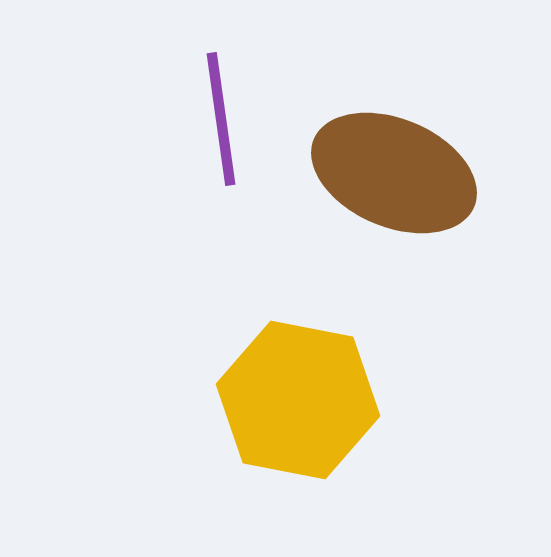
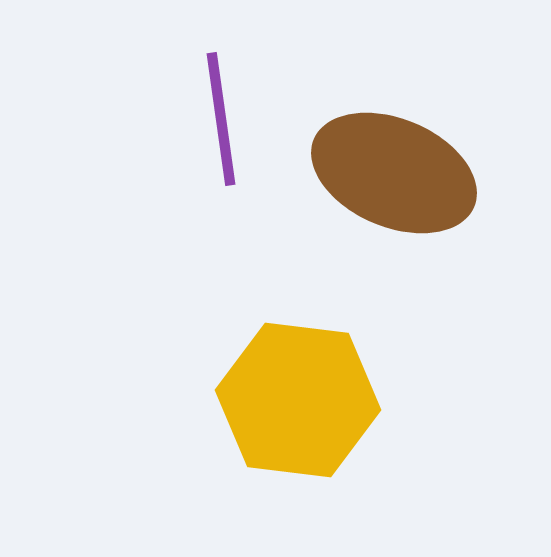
yellow hexagon: rotated 4 degrees counterclockwise
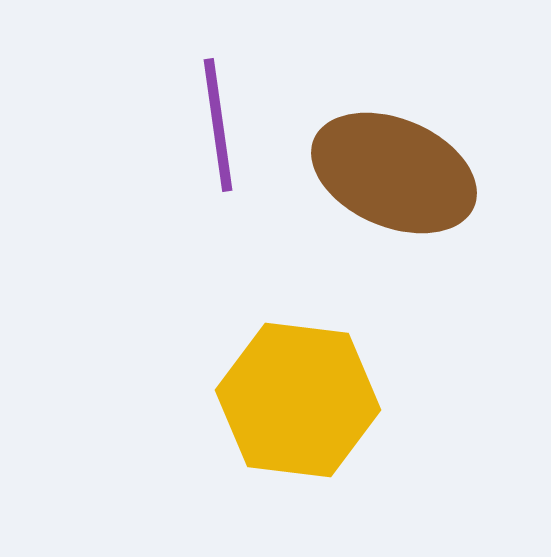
purple line: moved 3 px left, 6 px down
